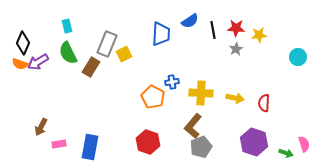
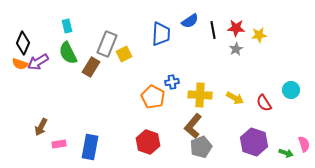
cyan circle: moved 7 px left, 33 px down
yellow cross: moved 1 px left, 2 px down
yellow arrow: rotated 18 degrees clockwise
red semicircle: rotated 36 degrees counterclockwise
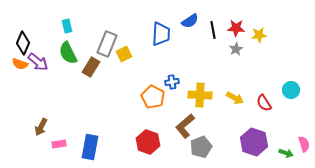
purple arrow: rotated 110 degrees counterclockwise
brown L-shape: moved 8 px left; rotated 10 degrees clockwise
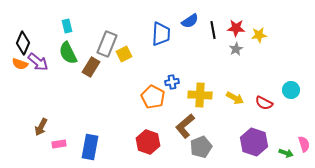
red semicircle: rotated 30 degrees counterclockwise
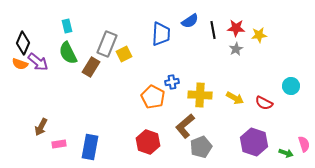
cyan circle: moved 4 px up
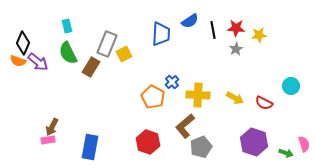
orange semicircle: moved 2 px left, 3 px up
blue cross: rotated 32 degrees counterclockwise
yellow cross: moved 2 px left
brown arrow: moved 11 px right
pink rectangle: moved 11 px left, 4 px up
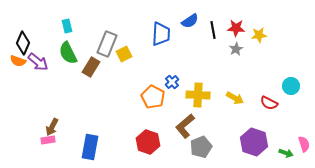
red semicircle: moved 5 px right
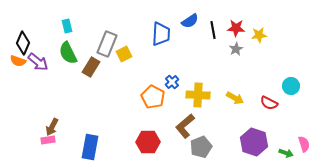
red hexagon: rotated 20 degrees counterclockwise
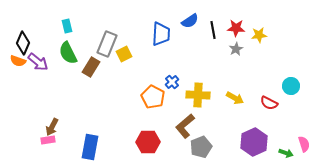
purple hexagon: rotated 16 degrees clockwise
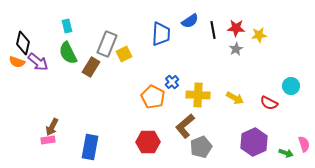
black diamond: rotated 10 degrees counterclockwise
orange semicircle: moved 1 px left, 1 px down
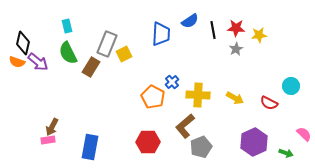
pink semicircle: moved 10 px up; rotated 28 degrees counterclockwise
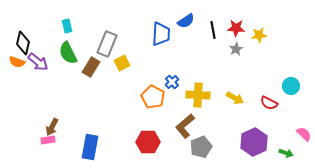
blue semicircle: moved 4 px left
yellow square: moved 2 px left, 9 px down
